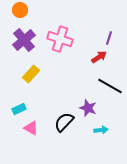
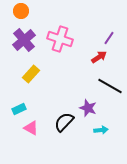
orange circle: moved 1 px right, 1 px down
purple line: rotated 16 degrees clockwise
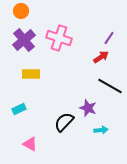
pink cross: moved 1 px left, 1 px up
red arrow: moved 2 px right
yellow rectangle: rotated 48 degrees clockwise
pink triangle: moved 1 px left, 16 px down
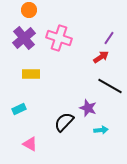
orange circle: moved 8 px right, 1 px up
purple cross: moved 2 px up
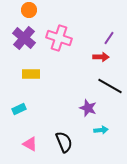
purple cross: rotated 10 degrees counterclockwise
red arrow: rotated 35 degrees clockwise
black semicircle: moved 20 px down; rotated 115 degrees clockwise
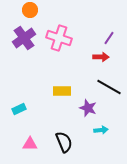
orange circle: moved 1 px right
purple cross: rotated 15 degrees clockwise
yellow rectangle: moved 31 px right, 17 px down
black line: moved 1 px left, 1 px down
pink triangle: rotated 28 degrees counterclockwise
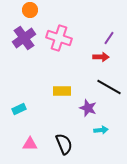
black semicircle: moved 2 px down
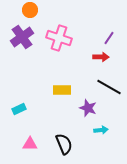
purple cross: moved 2 px left, 1 px up
yellow rectangle: moved 1 px up
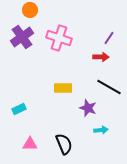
yellow rectangle: moved 1 px right, 2 px up
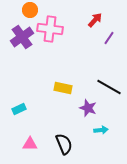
pink cross: moved 9 px left, 9 px up; rotated 10 degrees counterclockwise
red arrow: moved 6 px left, 37 px up; rotated 49 degrees counterclockwise
yellow rectangle: rotated 12 degrees clockwise
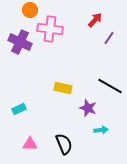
purple cross: moved 2 px left, 5 px down; rotated 30 degrees counterclockwise
black line: moved 1 px right, 1 px up
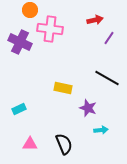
red arrow: rotated 35 degrees clockwise
black line: moved 3 px left, 8 px up
